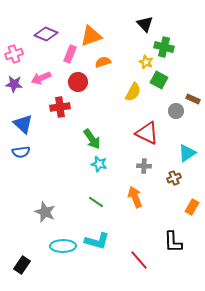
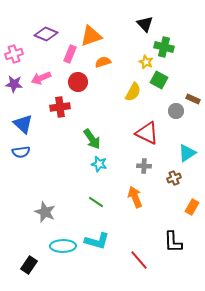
black rectangle: moved 7 px right
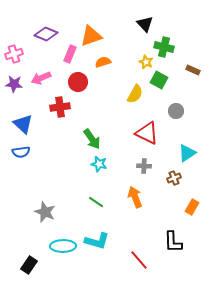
yellow semicircle: moved 2 px right, 2 px down
brown rectangle: moved 29 px up
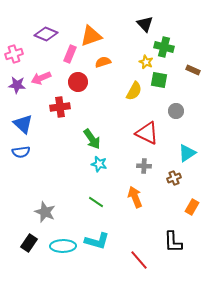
green square: rotated 18 degrees counterclockwise
purple star: moved 3 px right, 1 px down
yellow semicircle: moved 1 px left, 3 px up
black rectangle: moved 22 px up
